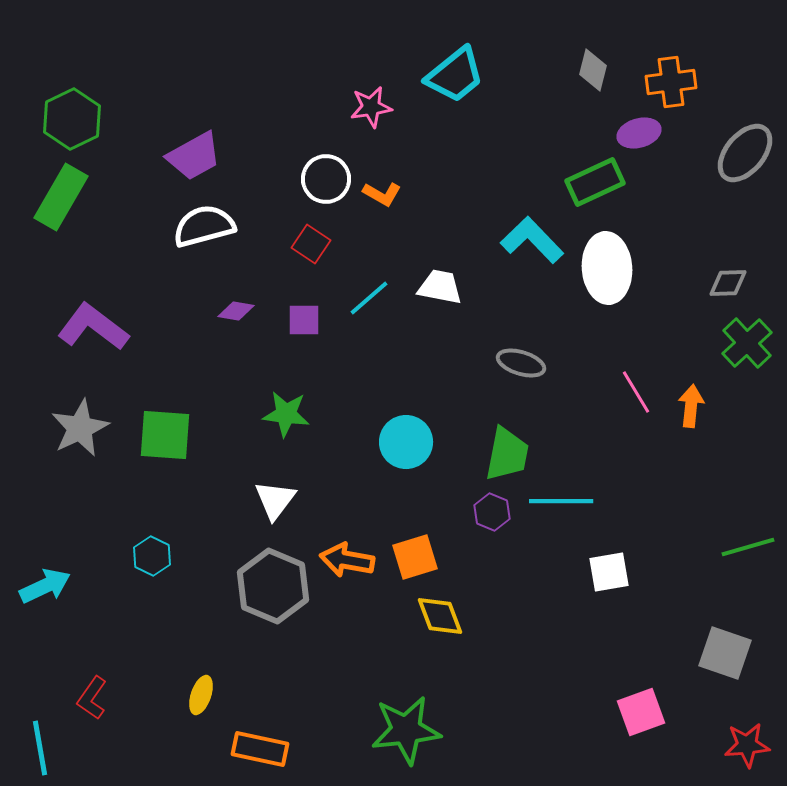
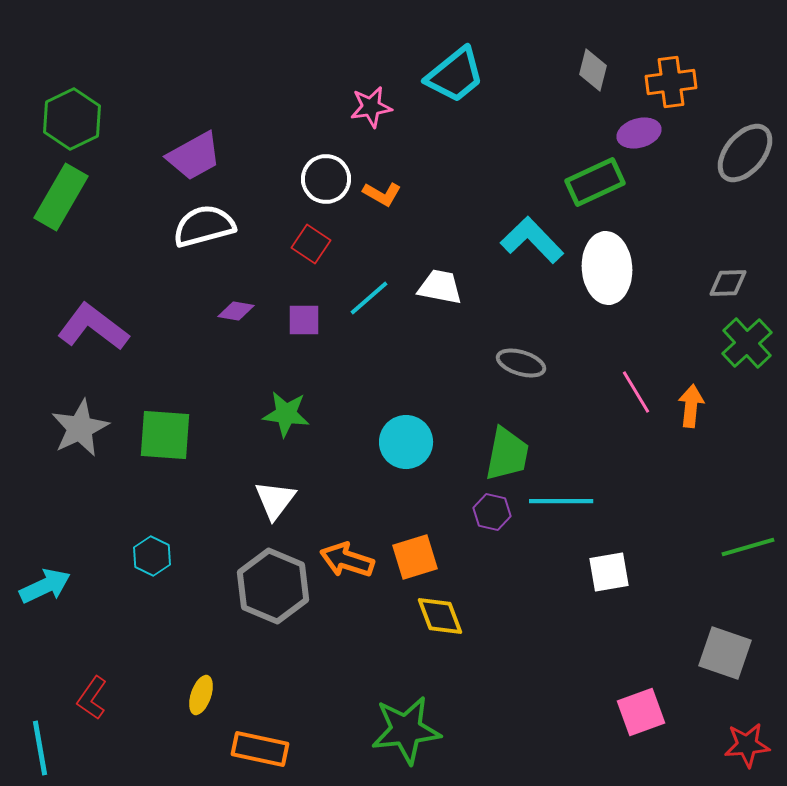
purple hexagon at (492, 512): rotated 9 degrees counterclockwise
orange arrow at (347, 560): rotated 8 degrees clockwise
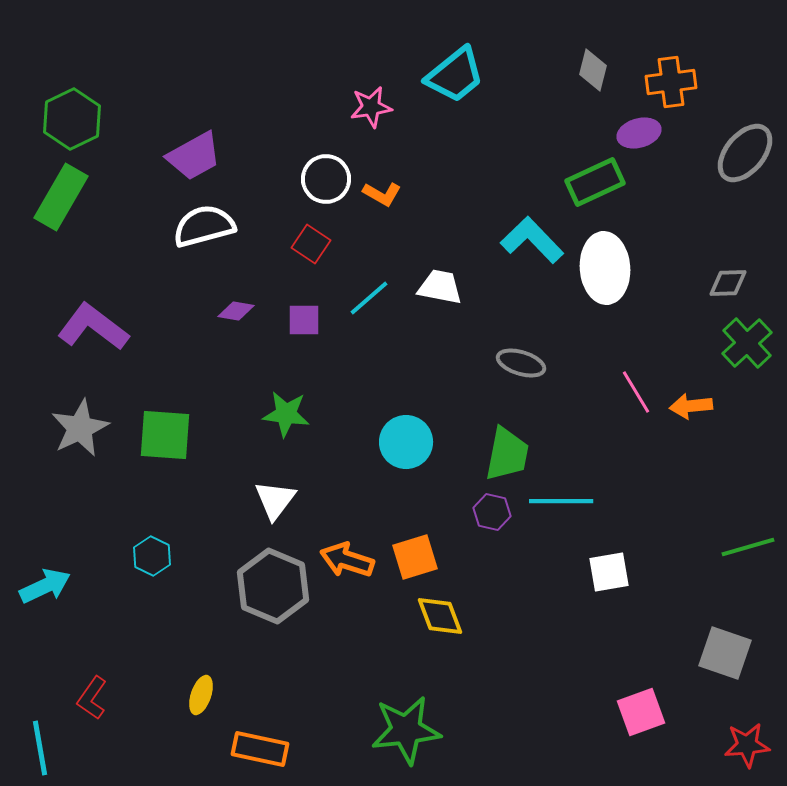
white ellipse at (607, 268): moved 2 px left
orange arrow at (691, 406): rotated 102 degrees counterclockwise
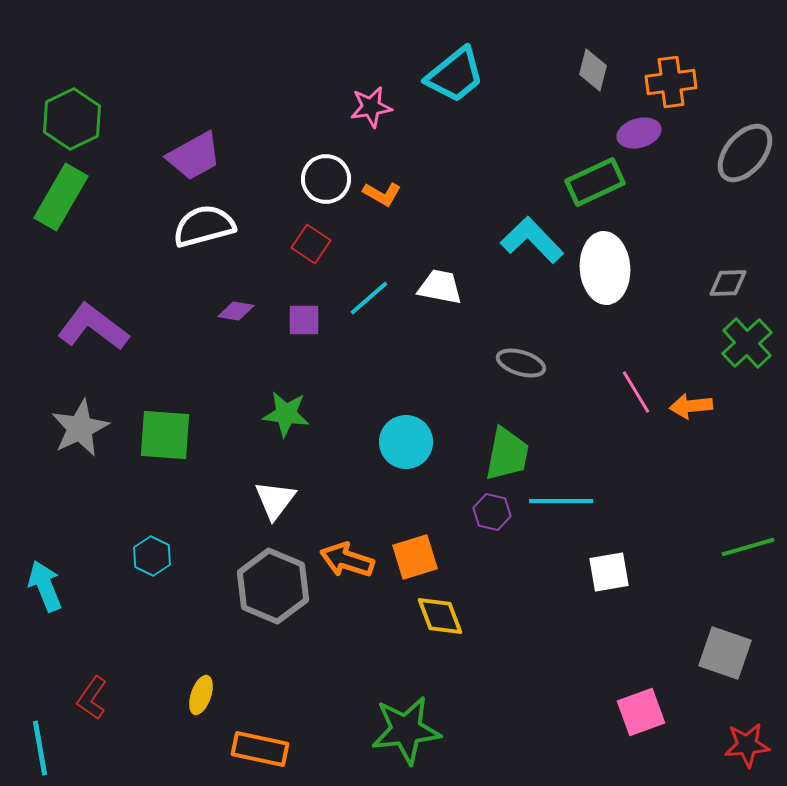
cyan arrow at (45, 586): rotated 87 degrees counterclockwise
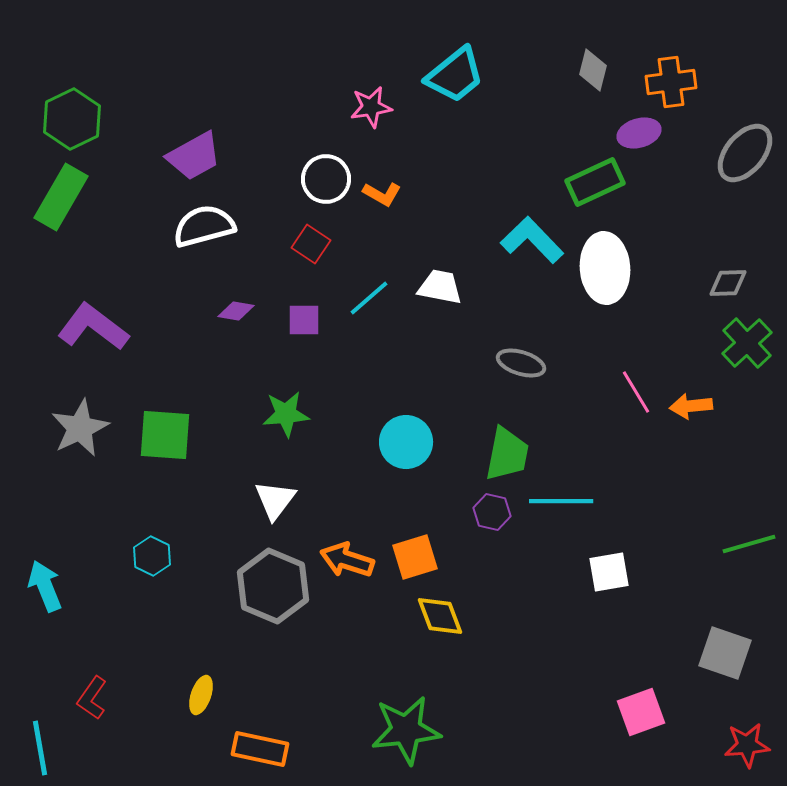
green star at (286, 414): rotated 12 degrees counterclockwise
green line at (748, 547): moved 1 px right, 3 px up
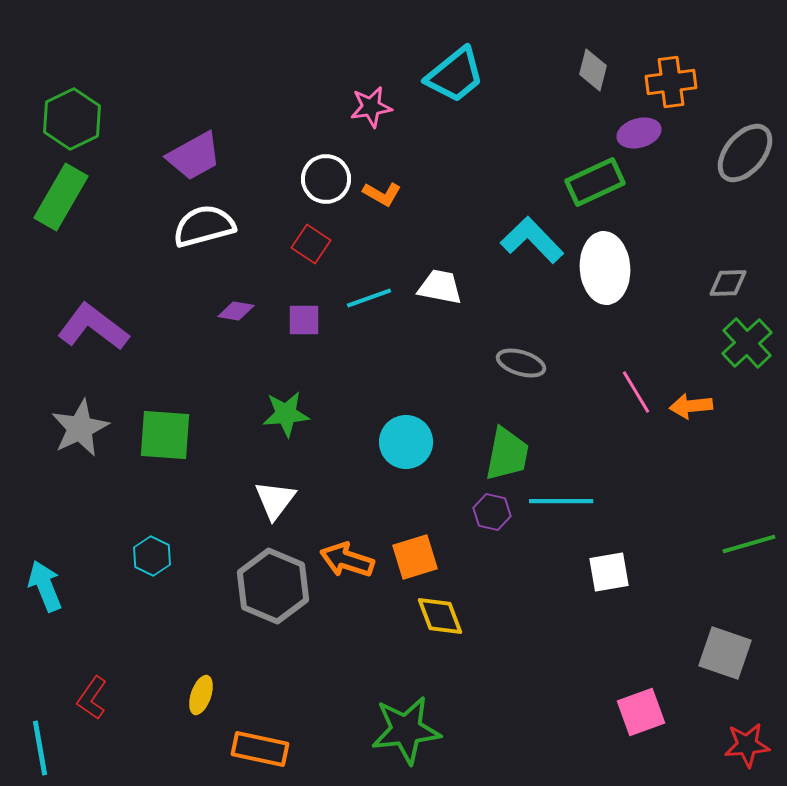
cyan line at (369, 298): rotated 21 degrees clockwise
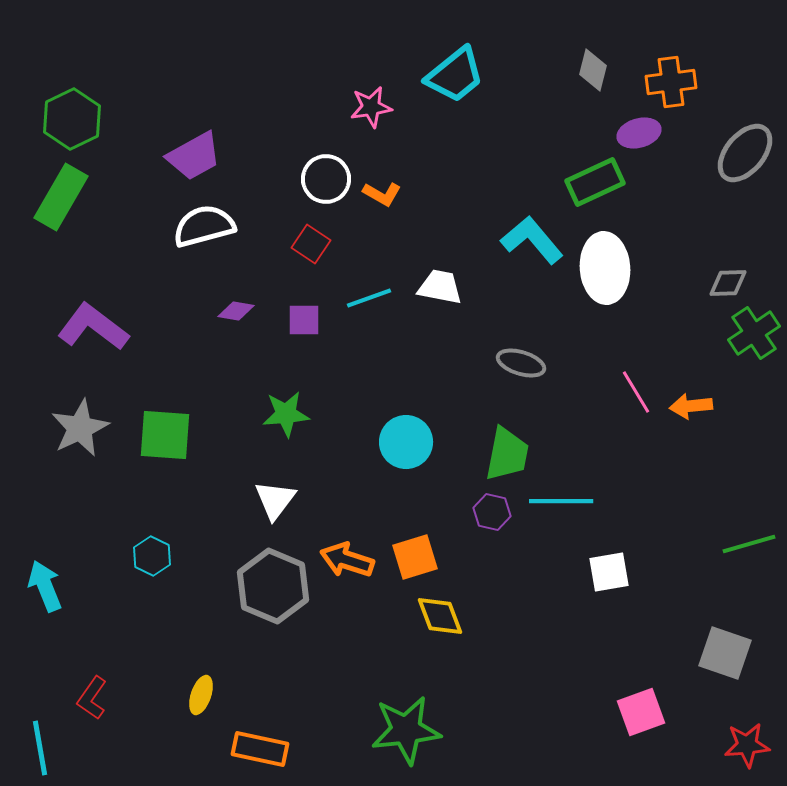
cyan L-shape at (532, 240): rotated 4 degrees clockwise
green cross at (747, 343): moved 7 px right, 10 px up; rotated 9 degrees clockwise
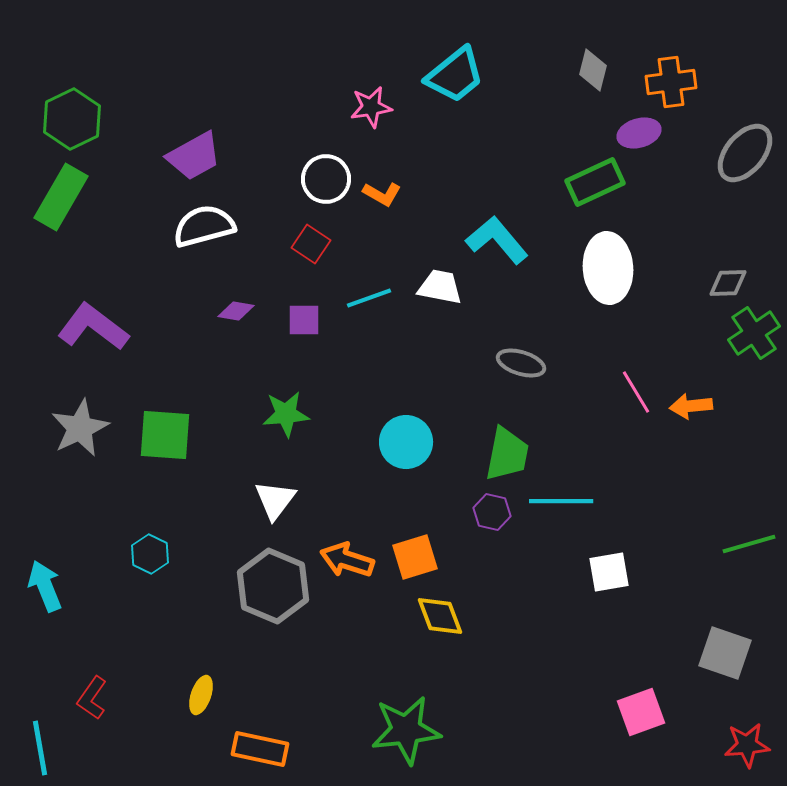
cyan L-shape at (532, 240): moved 35 px left
white ellipse at (605, 268): moved 3 px right
cyan hexagon at (152, 556): moved 2 px left, 2 px up
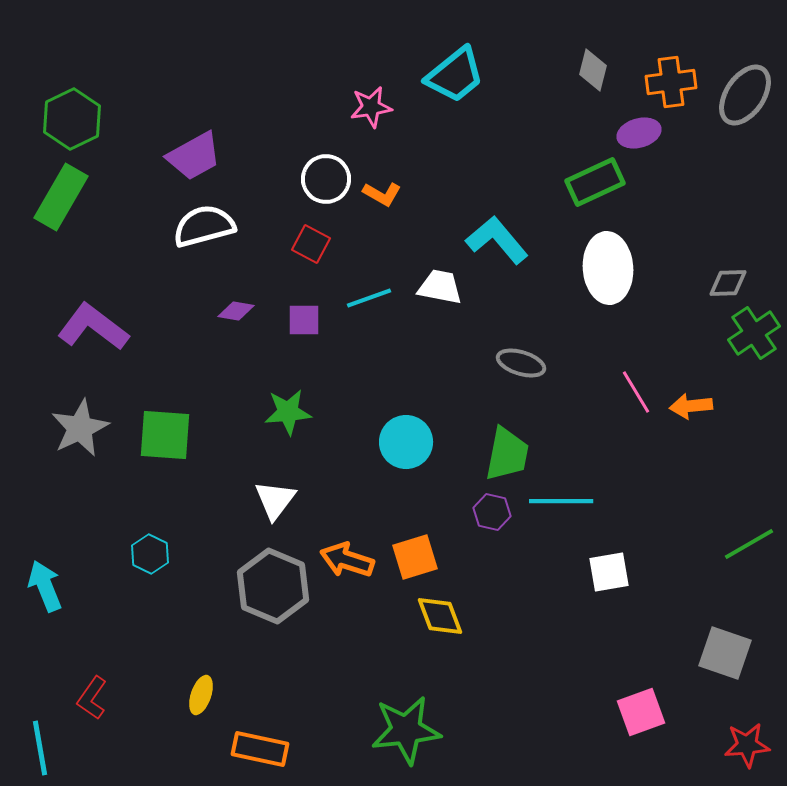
gray ellipse at (745, 153): moved 58 px up; rotated 6 degrees counterclockwise
red square at (311, 244): rotated 6 degrees counterclockwise
green star at (286, 414): moved 2 px right, 2 px up
green line at (749, 544): rotated 14 degrees counterclockwise
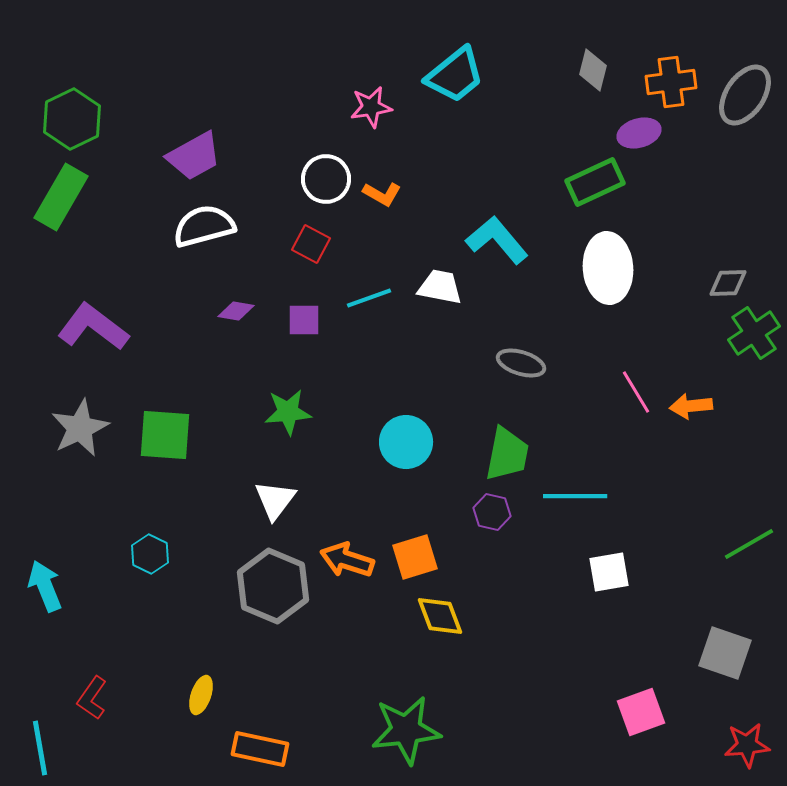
cyan line at (561, 501): moved 14 px right, 5 px up
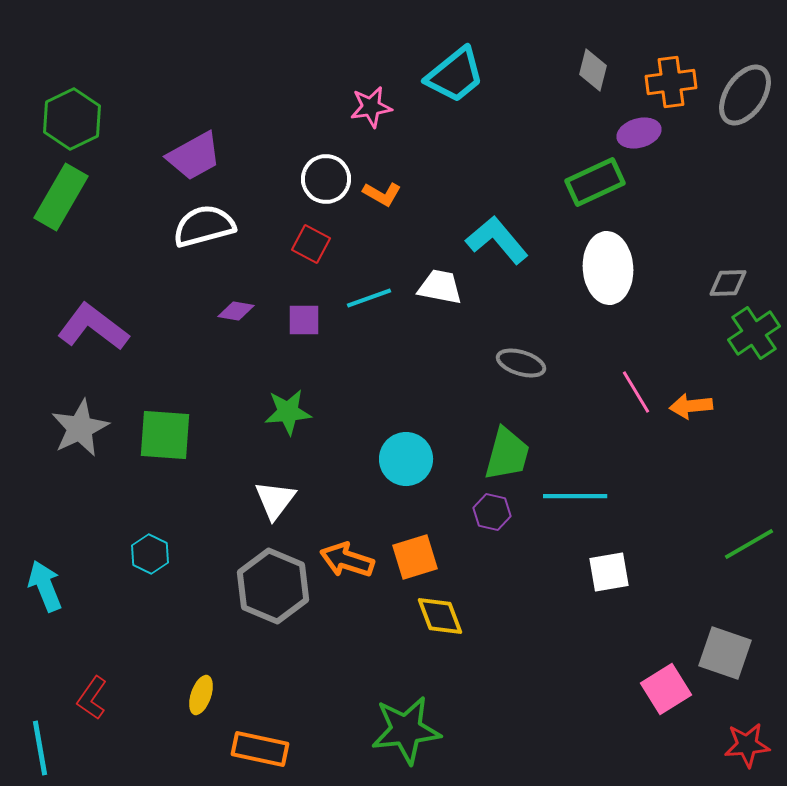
cyan circle at (406, 442): moved 17 px down
green trapezoid at (507, 454): rotated 4 degrees clockwise
pink square at (641, 712): moved 25 px right, 23 px up; rotated 12 degrees counterclockwise
